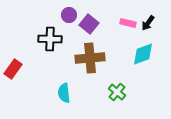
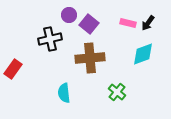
black cross: rotated 15 degrees counterclockwise
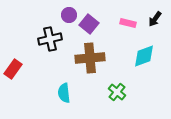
black arrow: moved 7 px right, 4 px up
cyan diamond: moved 1 px right, 2 px down
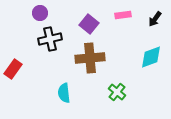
purple circle: moved 29 px left, 2 px up
pink rectangle: moved 5 px left, 8 px up; rotated 21 degrees counterclockwise
cyan diamond: moved 7 px right, 1 px down
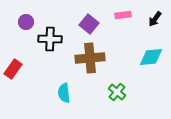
purple circle: moved 14 px left, 9 px down
black cross: rotated 15 degrees clockwise
cyan diamond: rotated 15 degrees clockwise
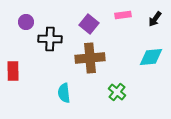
red rectangle: moved 2 px down; rotated 36 degrees counterclockwise
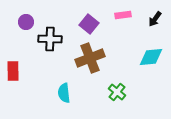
brown cross: rotated 16 degrees counterclockwise
